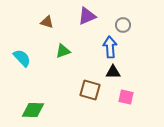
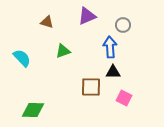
brown square: moved 1 px right, 3 px up; rotated 15 degrees counterclockwise
pink square: moved 2 px left, 1 px down; rotated 14 degrees clockwise
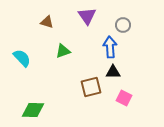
purple triangle: rotated 42 degrees counterclockwise
brown square: rotated 15 degrees counterclockwise
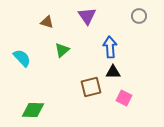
gray circle: moved 16 px right, 9 px up
green triangle: moved 1 px left, 1 px up; rotated 21 degrees counterclockwise
